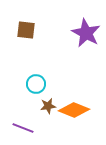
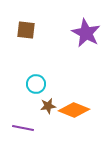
purple line: rotated 10 degrees counterclockwise
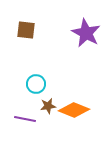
purple line: moved 2 px right, 9 px up
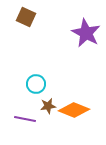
brown square: moved 13 px up; rotated 18 degrees clockwise
